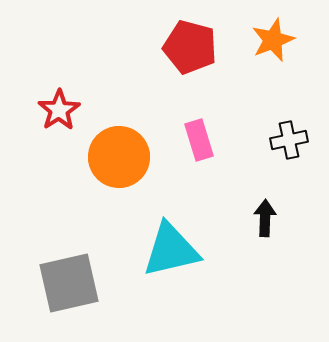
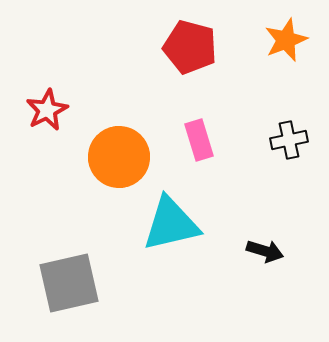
orange star: moved 13 px right
red star: moved 12 px left; rotated 6 degrees clockwise
black arrow: moved 33 px down; rotated 105 degrees clockwise
cyan triangle: moved 26 px up
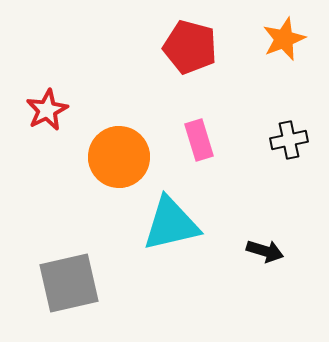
orange star: moved 2 px left, 1 px up
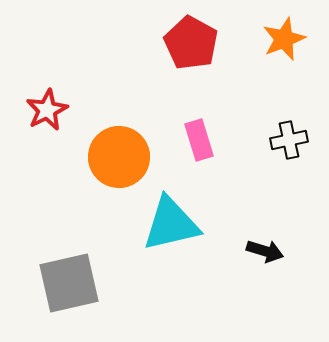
red pentagon: moved 1 px right, 4 px up; rotated 14 degrees clockwise
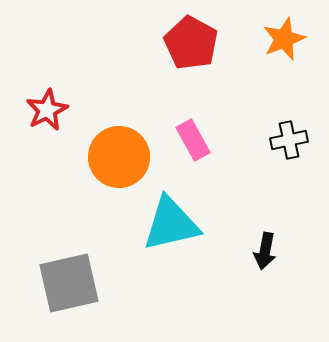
pink rectangle: moved 6 px left; rotated 12 degrees counterclockwise
black arrow: rotated 84 degrees clockwise
